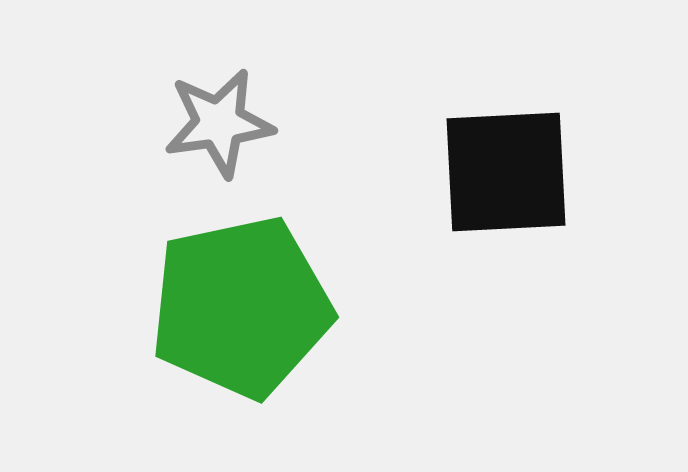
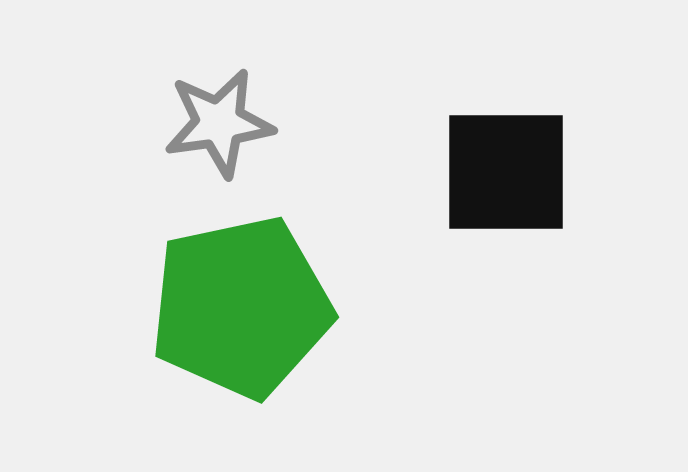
black square: rotated 3 degrees clockwise
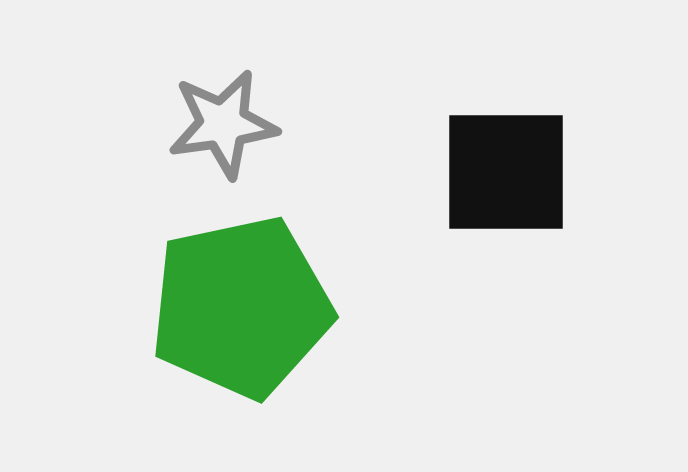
gray star: moved 4 px right, 1 px down
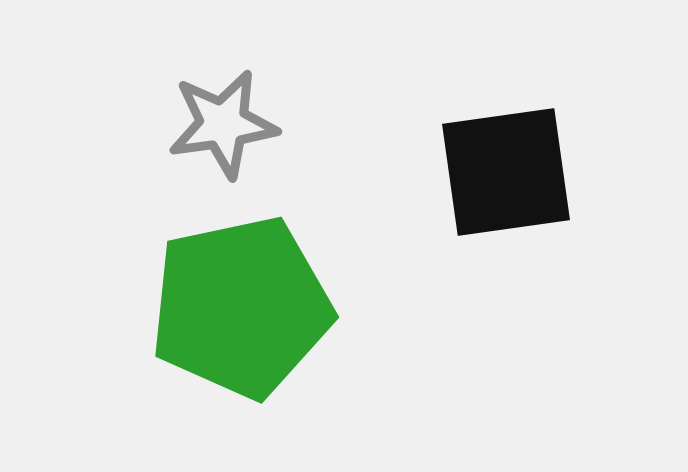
black square: rotated 8 degrees counterclockwise
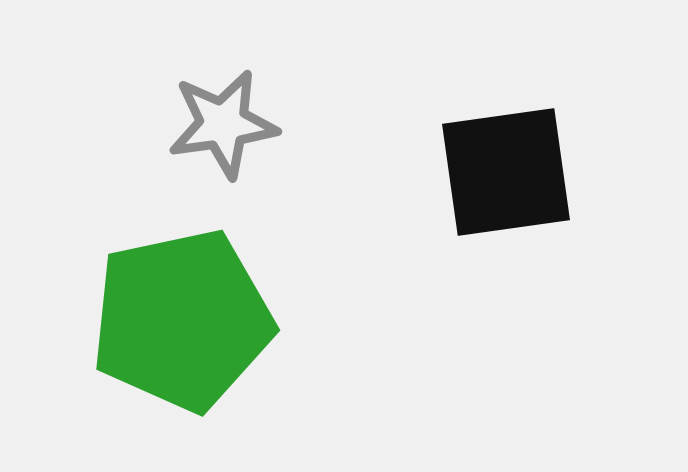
green pentagon: moved 59 px left, 13 px down
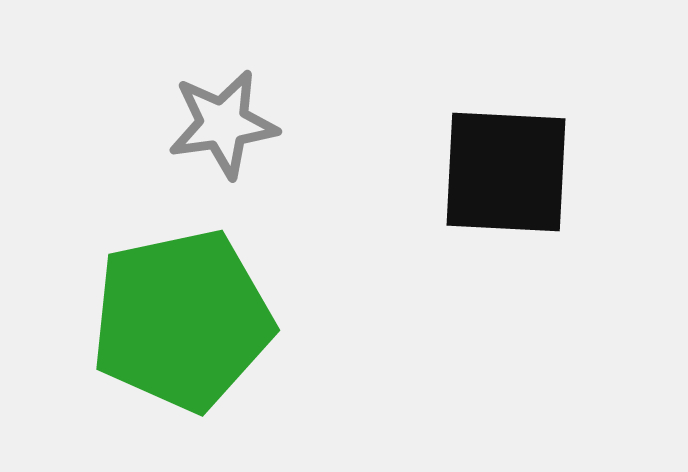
black square: rotated 11 degrees clockwise
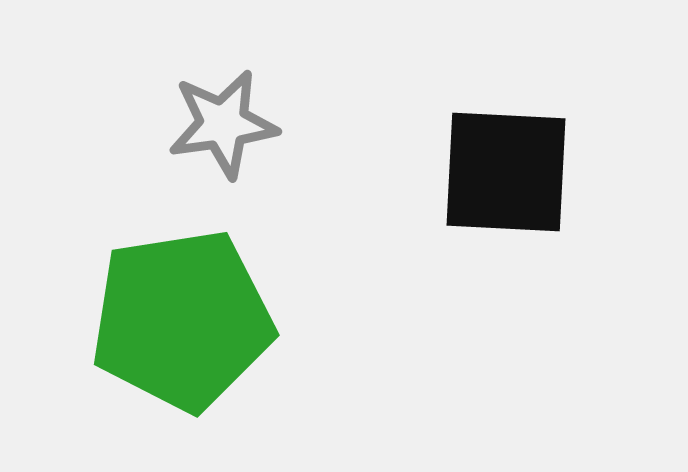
green pentagon: rotated 3 degrees clockwise
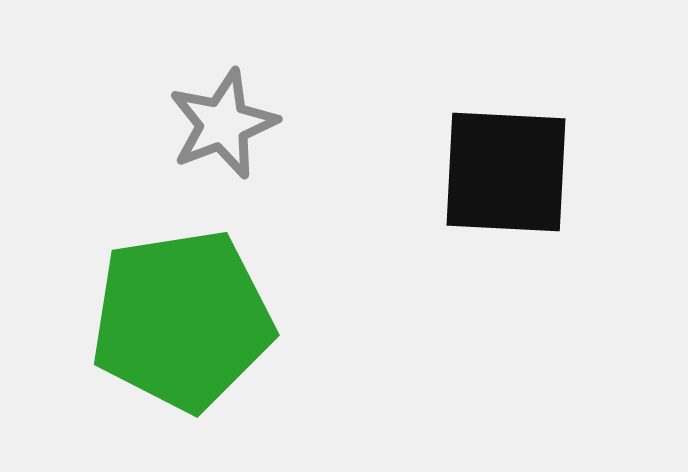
gray star: rotated 13 degrees counterclockwise
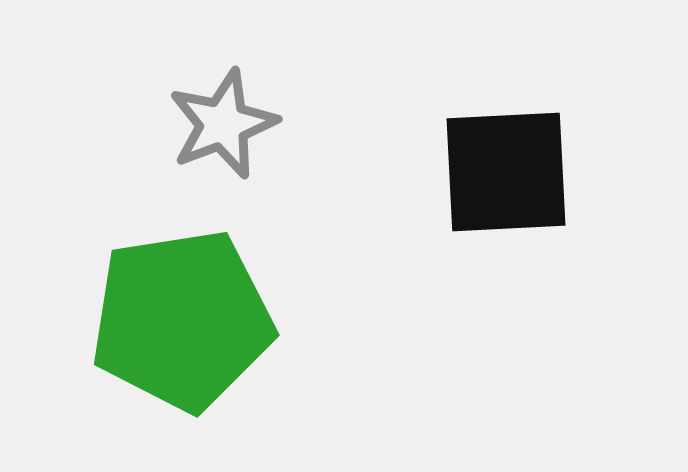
black square: rotated 6 degrees counterclockwise
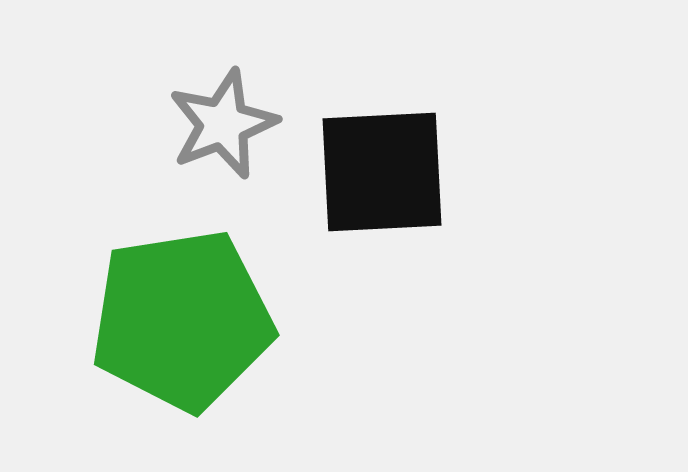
black square: moved 124 px left
